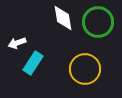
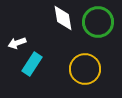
cyan rectangle: moved 1 px left, 1 px down
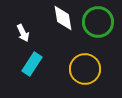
white arrow: moved 6 px right, 10 px up; rotated 96 degrees counterclockwise
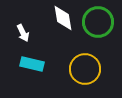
cyan rectangle: rotated 70 degrees clockwise
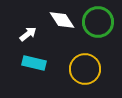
white diamond: moved 1 px left, 2 px down; rotated 24 degrees counterclockwise
white arrow: moved 5 px right, 1 px down; rotated 102 degrees counterclockwise
cyan rectangle: moved 2 px right, 1 px up
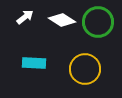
white diamond: rotated 24 degrees counterclockwise
white arrow: moved 3 px left, 17 px up
cyan rectangle: rotated 10 degrees counterclockwise
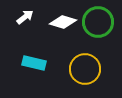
white diamond: moved 1 px right, 2 px down; rotated 16 degrees counterclockwise
cyan rectangle: rotated 10 degrees clockwise
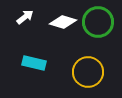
yellow circle: moved 3 px right, 3 px down
